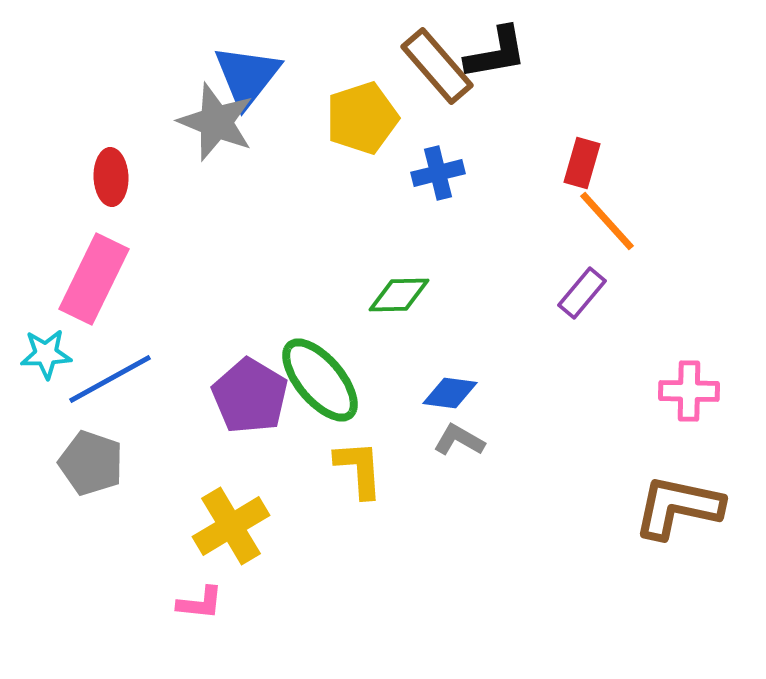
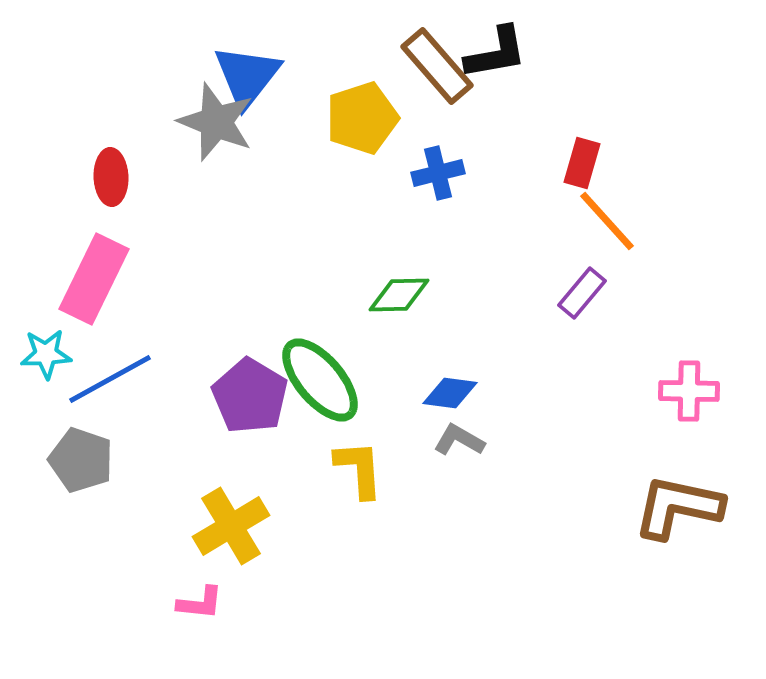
gray pentagon: moved 10 px left, 3 px up
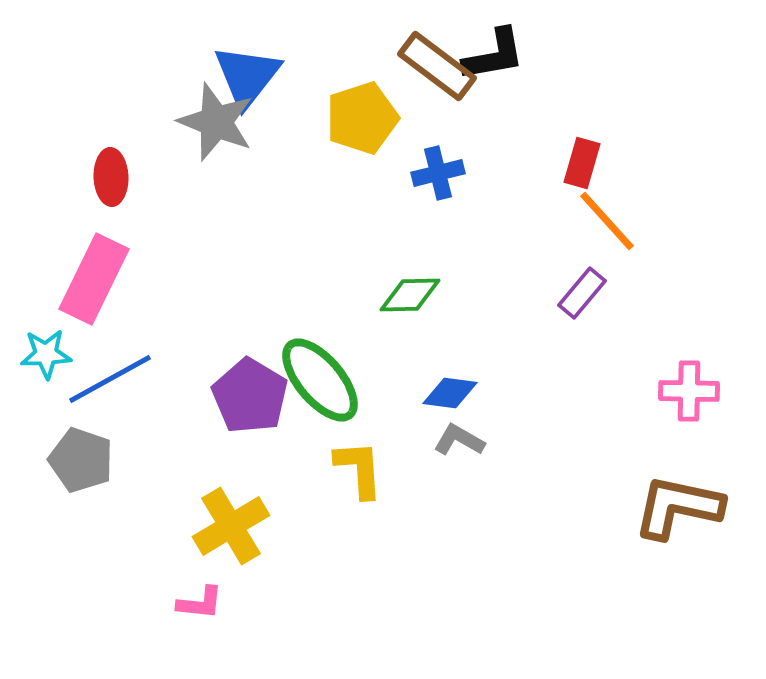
black L-shape: moved 2 px left, 2 px down
brown rectangle: rotated 12 degrees counterclockwise
green diamond: moved 11 px right
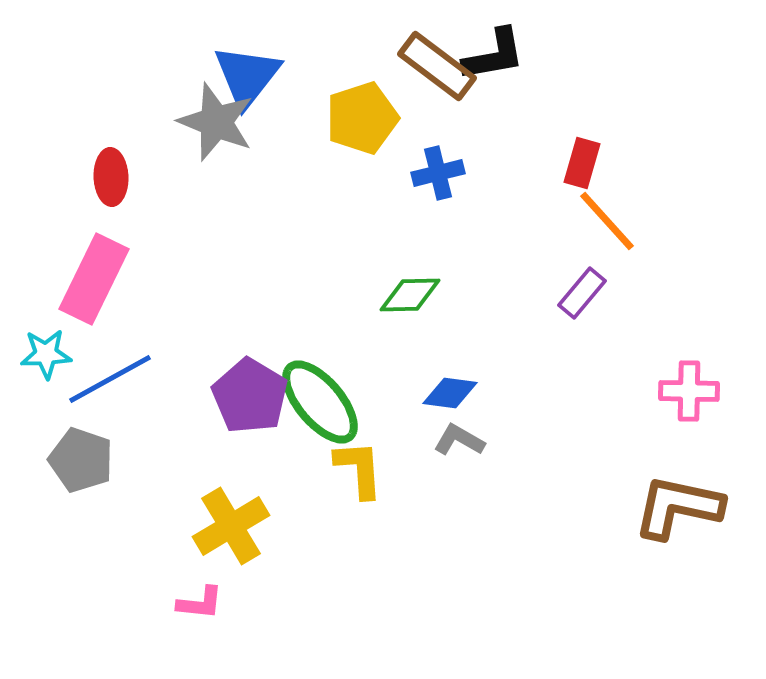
green ellipse: moved 22 px down
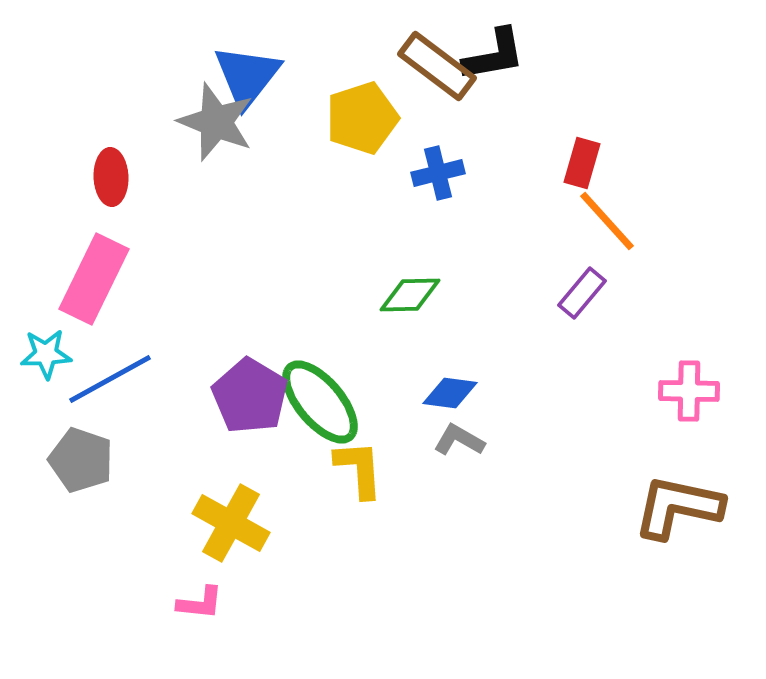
yellow cross: moved 3 px up; rotated 30 degrees counterclockwise
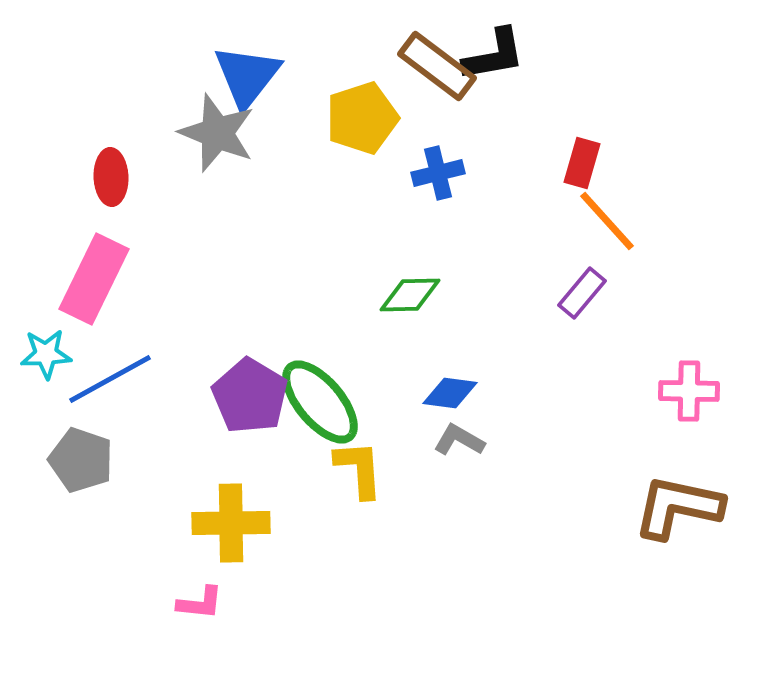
gray star: moved 1 px right, 11 px down
yellow cross: rotated 30 degrees counterclockwise
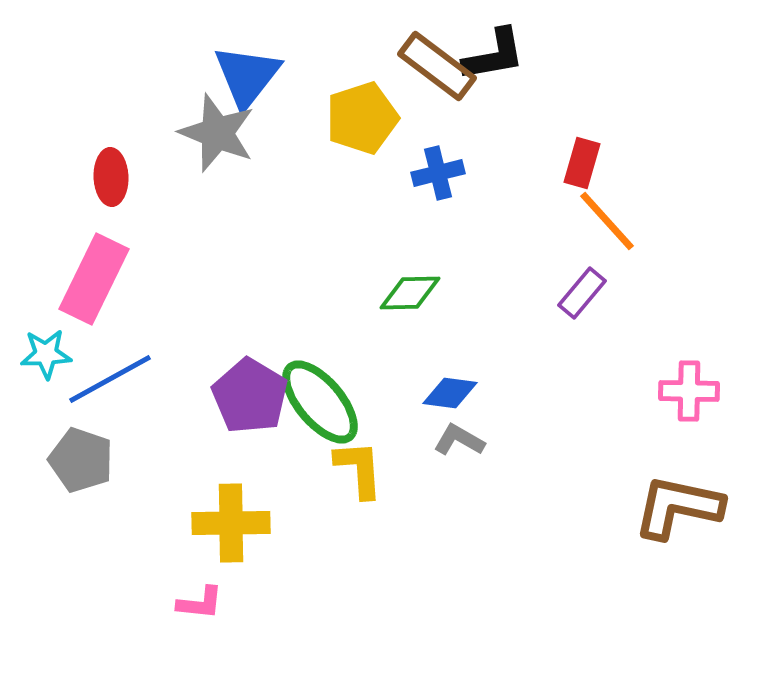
green diamond: moved 2 px up
